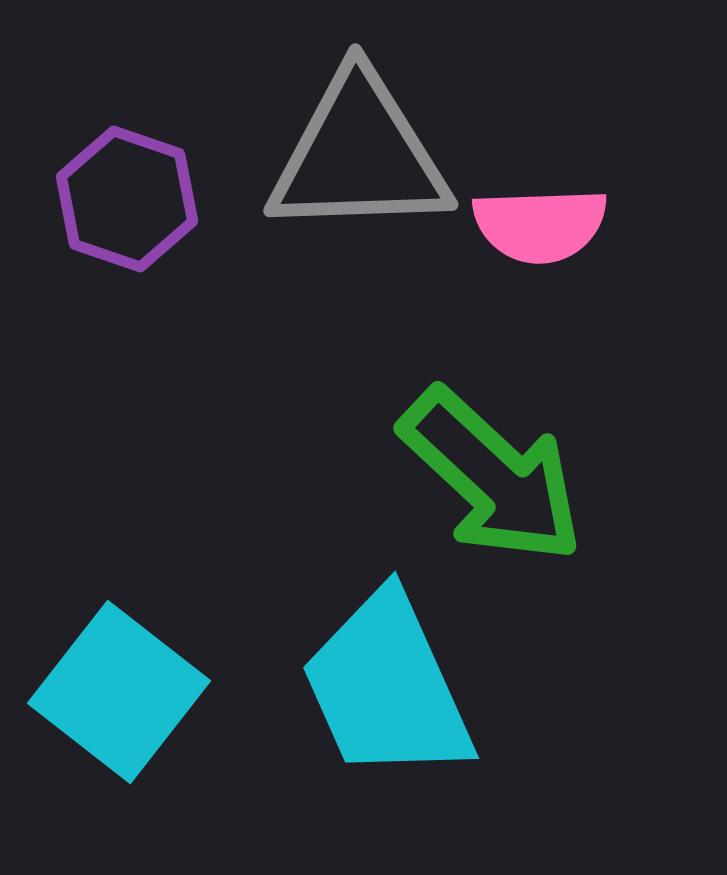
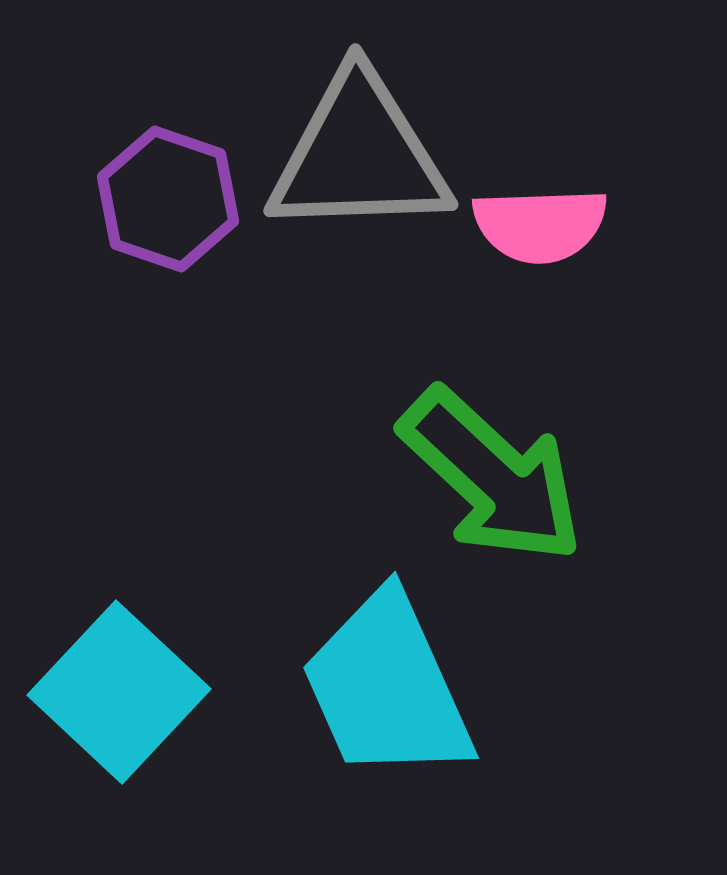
purple hexagon: moved 41 px right
cyan square: rotated 5 degrees clockwise
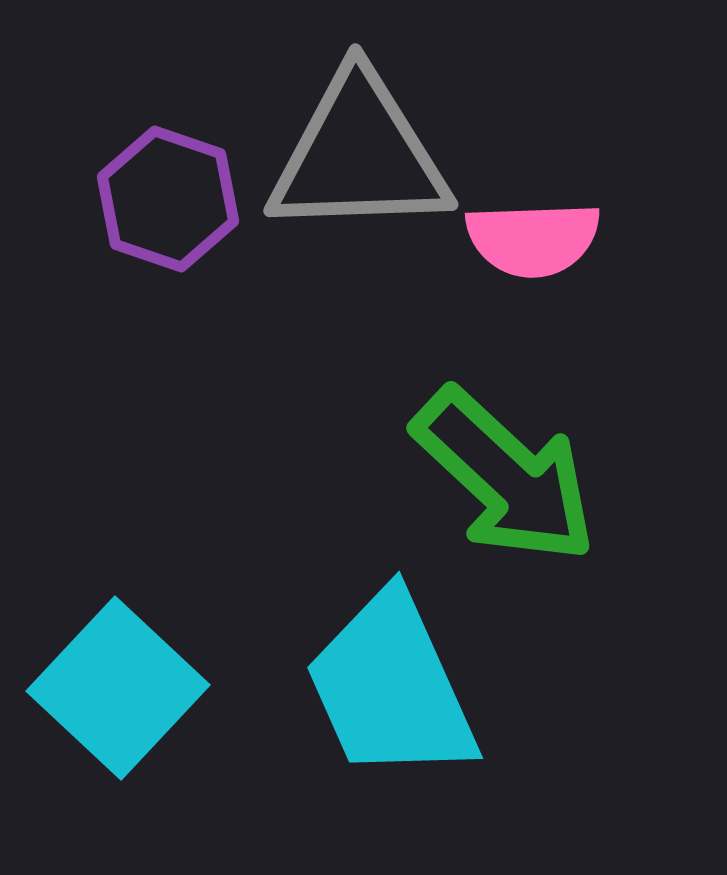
pink semicircle: moved 7 px left, 14 px down
green arrow: moved 13 px right
cyan trapezoid: moved 4 px right
cyan square: moved 1 px left, 4 px up
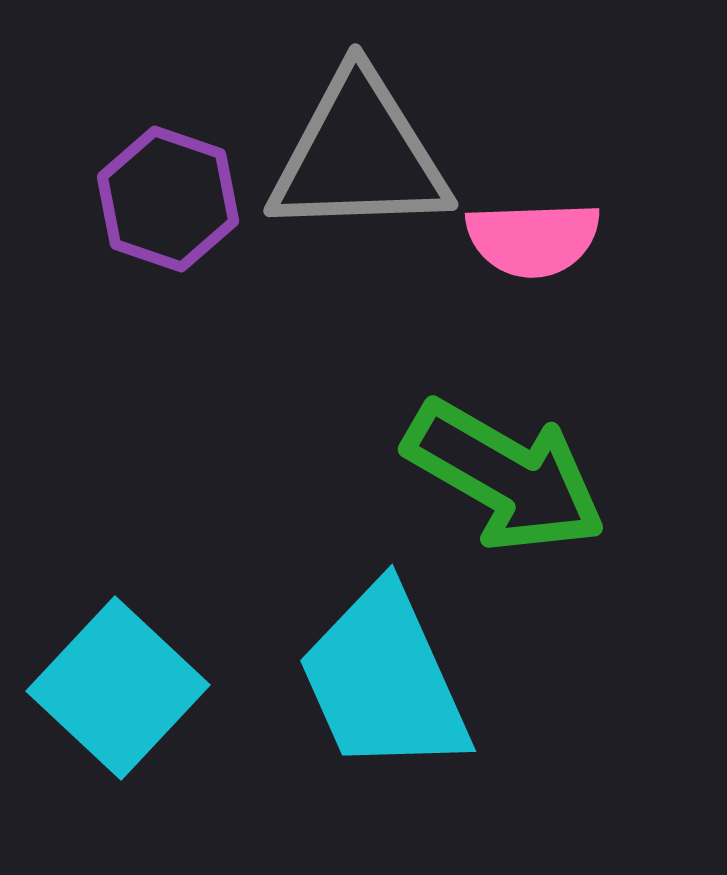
green arrow: rotated 13 degrees counterclockwise
cyan trapezoid: moved 7 px left, 7 px up
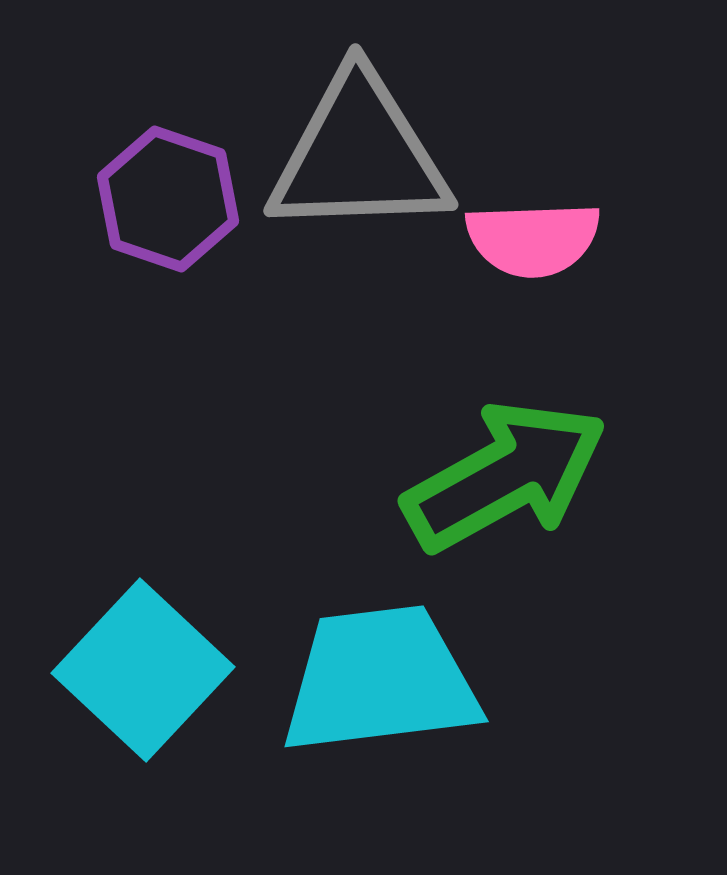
green arrow: rotated 59 degrees counterclockwise
cyan trapezoid: moved 4 px left; rotated 107 degrees clockwise
cyan square: moved 25 px right, 18 px up
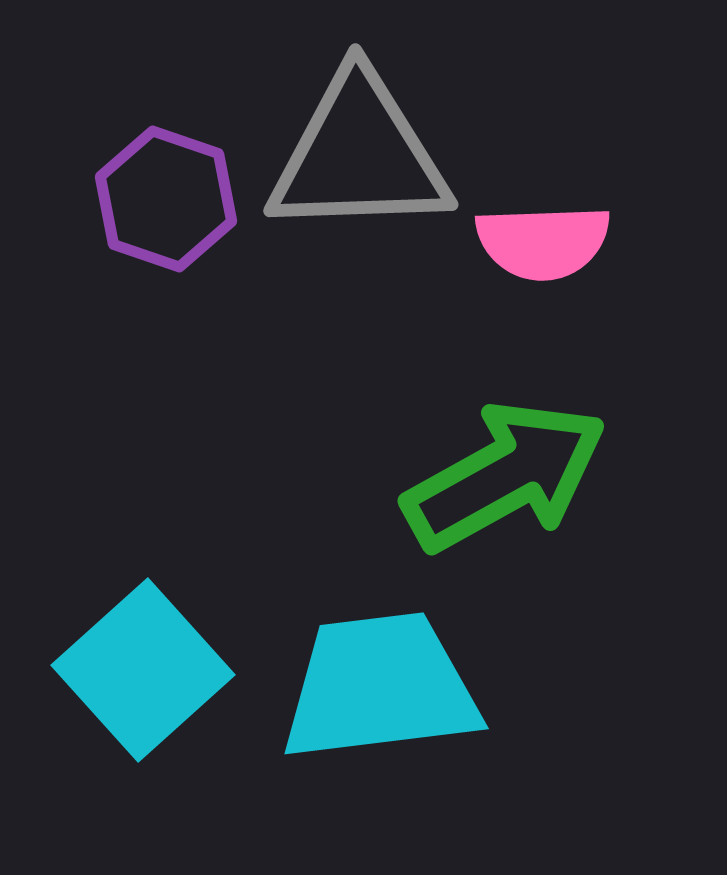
purple hexagon: moved 2 px left
pink semicircle: moved 10 px right, 3 px down
cyan square: rotated 5 degrees clockwise
cyan trapezoid: moved 7 px down
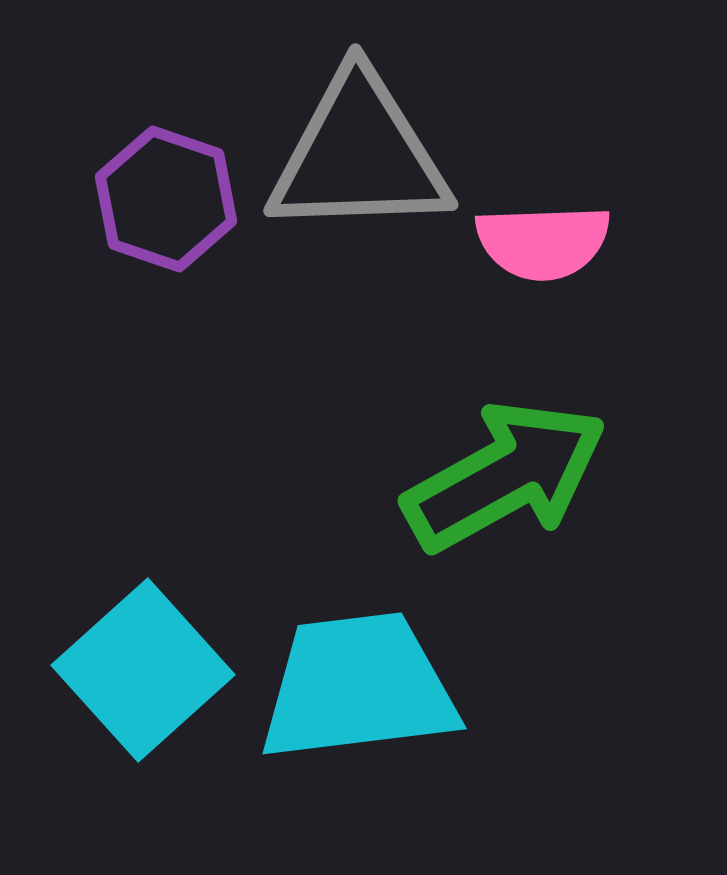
cyan trapezoid: moved 22 px left
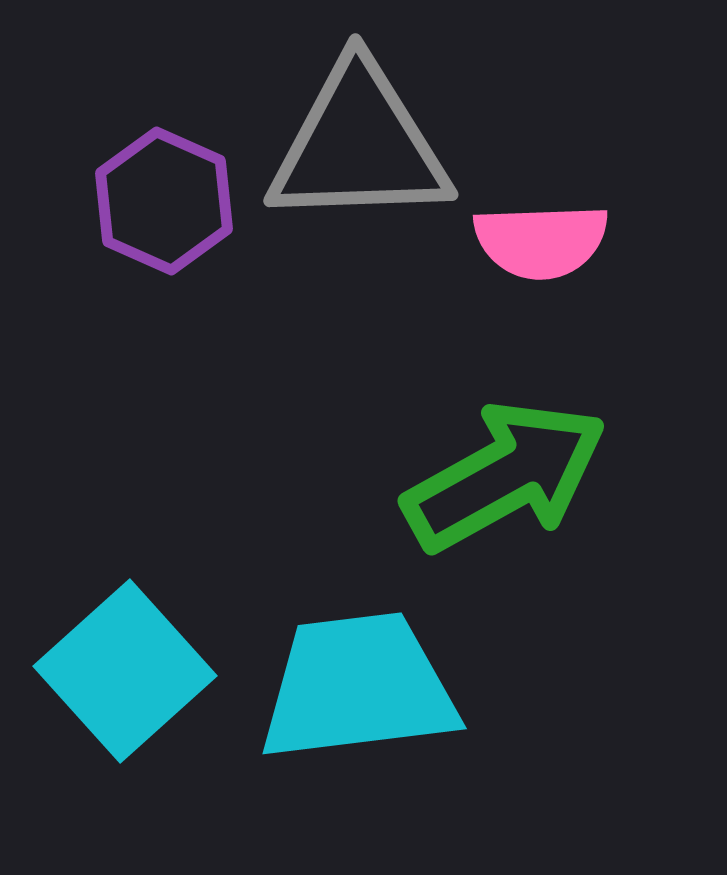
gray triangle: moved 10 px up
purple hexagon: moved 2 px left, 2 px down; rotated 5 degrees clockwise
pink semicircle: moved 2 px left, 1 px up
cyan square: moved 18 px left, 1 px down
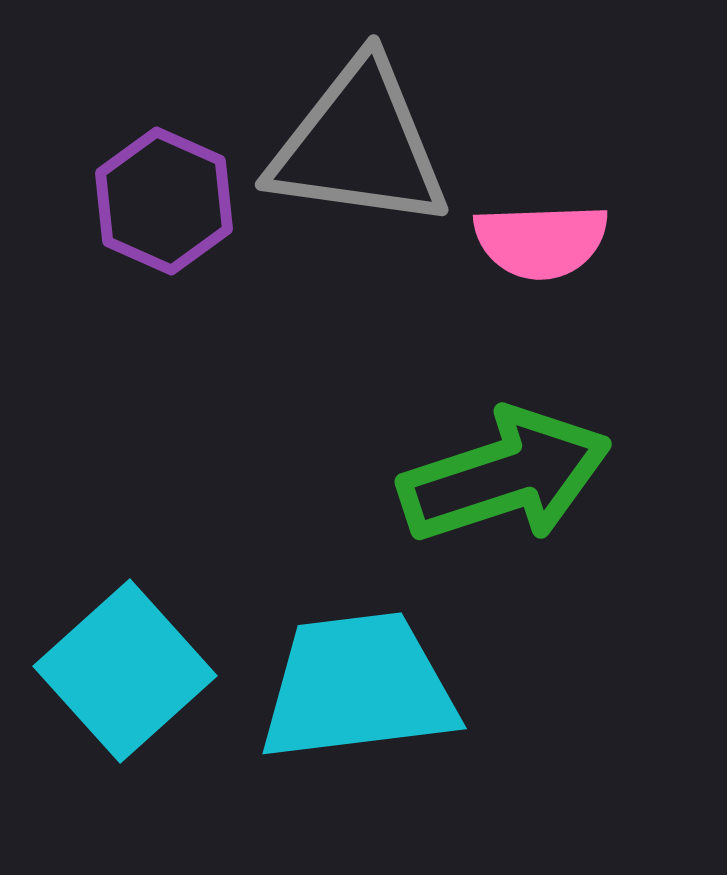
gray triangle: rotated 10 degrees clockwise
green arrow: rotated 11 degrees clockwise
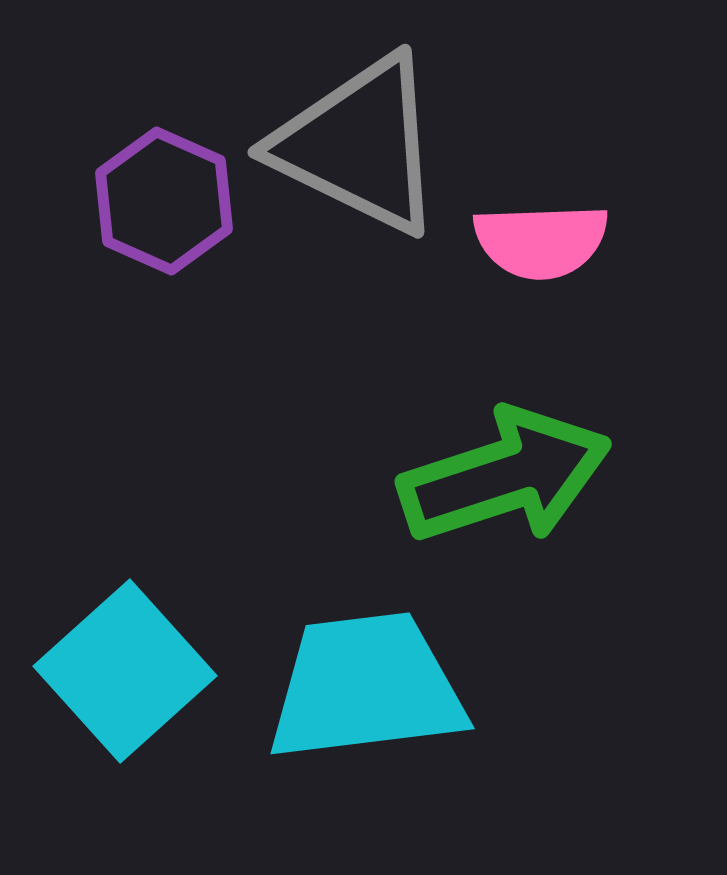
gray triangle: rotated 18 degrees clockwise
cyan trapezoid: moved 8 px right
